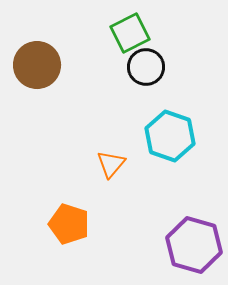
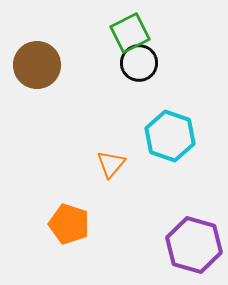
black circle: moved 7 px left, 4 px up
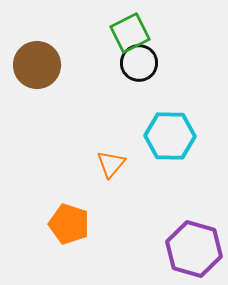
cyan hexagon: rotated 18 degrees counterclockwise
purple hexagon: moved 4 px down
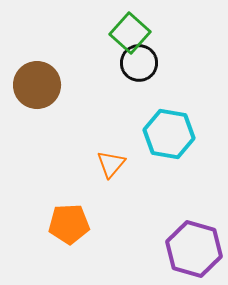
green square: rotated 21 degrees counterclockwise
brown circle: moved 20 px down
cyan hexagon: moved 1 px left, 2 px up; rotated 9 degrees clockwise
orange pentagon: rotated 21 degrees counterclockwise
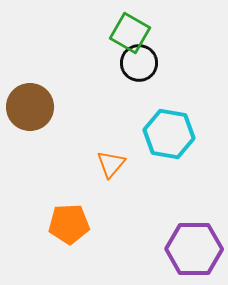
green square: rotated 12 degrees counterclockwise
brown circle: moved 7 px left, 22 px down
purple hexagon: rotated 16 degrees counterclockwise
